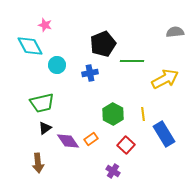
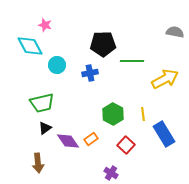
gray semicircle: rotated 18 degrees clockwise
black pentagon: rotated 20 degrees clockwise
purple cross: moved 2 px left, 2 px down
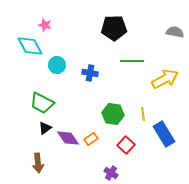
black pentagon: moved 11 px right, 16 px up
blue cross: rotated 21 degrees clockwise
green trapezoid: rotated 40 degrees clockwise
green hexagon: rotated 20 degrees counterclockwise
purple diamond: moved 3 px up
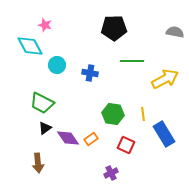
red square: rotated 18 degrees counterclockwise
purple cross: rotated 32 degrees clockwise
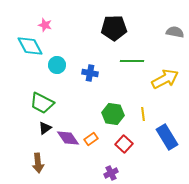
blue rectangle: moved 3 px right, 3 px down
red square: moved 2 px left, 1 px up; rotated 18 degrees clockwise
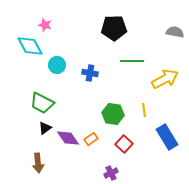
yellow line: moved 1 px right, 4 px up
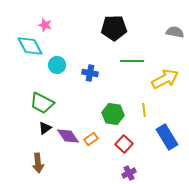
purple diamond: moved 2 px up
purple cross: moved 18 px right
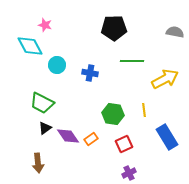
red square: rotated 24 degrees clockwise
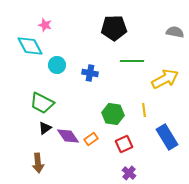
purple cross: rotated 24 degrees counterclockwise
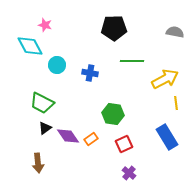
yellow line: moved 32 px right, 7 px up
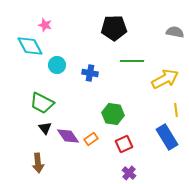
yellow line: moved 7 px down
black triangle: rotated 32 degrees counterclockwise
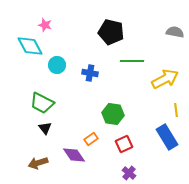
black pentagon: moved 3 px left, 4 px down; rotated 15 degrees clockwise
purple diamond: moved 6 px right, 19 px down
brown arrow: rotated 78 degrees clockwise
